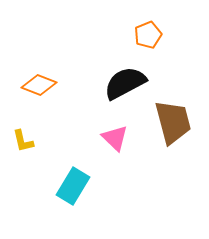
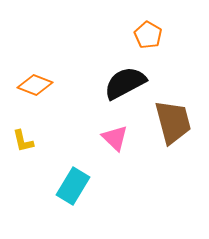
orange pentagon: rotated 20 degrees counterclockwise
orange diamond: moved 4 px left
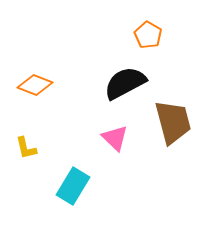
yellow L-shape: moved 3 px right, 7 px down
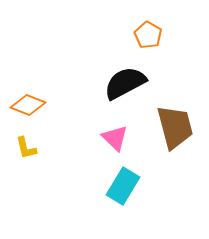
orange diamond: moved 7 px left, 20 px down
brown trapezoid: moved 2 px right, 5 px down
cyan rectangle: moved 50 px right
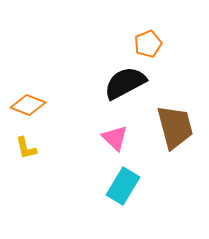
orange pentagon: moved 9 px down; rotated 20 degrees clockwise
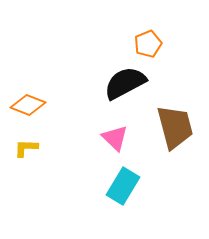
yellow L-shape: rotated 105 degrees clockwise
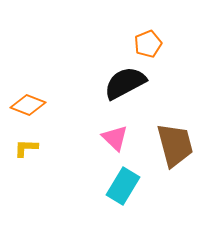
brown trapezoid: moved 18 px down
